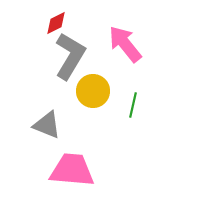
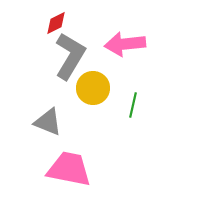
pink arrow: rotated 57 degrees counterclockwise
yellow circle: moved 3 px up
gray triangle: moved 1 px right, 3 px up
pink trapezoid: moved 3 px left, 1 px up; rotated 6 degrees clockwise
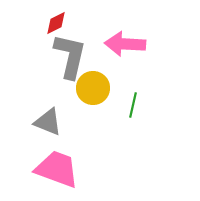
pink arrow: rotated 9 degrees clockwise
gray L-shape: rotated 18 degrees counterclockwise
pink trapezoid: moved 12 px left; rotated 9 degrees clockwise
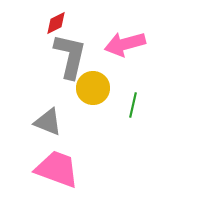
pink arrow: rotated 18 degrees counterclockwise
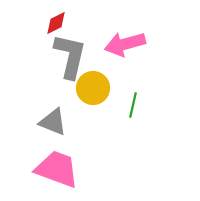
gray triangle: moved 5 px right
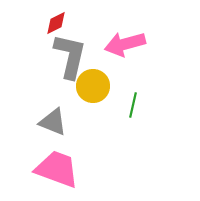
yellow circle: moved 2 px up
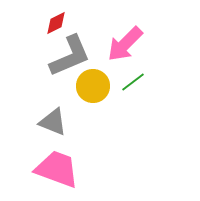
pink arrow: rotated 30 degrees counterclockwise
gray L-shape: rotated 54 degrees clockwise
green line: moved 23 px up; rotated 40 degrees clockwise
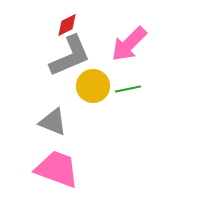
red diamond: moved 11 px right, 2 px down
pink arrow: moved 4 px right
green line: moved 5 px left, 7 px down; rotated 25 degrees clockwise
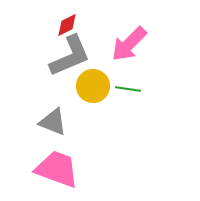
green line: rotated 20 degrees clockwise
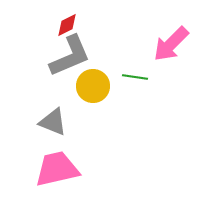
pink arrow: moved 42 px right
green line: moved 7 px right, 12 px up
pink trapezoid: rotated 33 degrees counterclockwise
